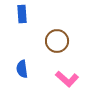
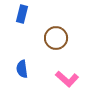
blue rectangle: rotated 18 degrees clockwise
brown circle: moved 1 px left, 3 px up
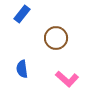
blue rectangle: rotated 24 degrees clockwise
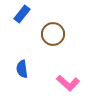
brown circle: moved 3 px left, 4 px up
pink L-shape: moved 1 px right, 4 px down
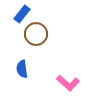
brown circle: moved 17 px left
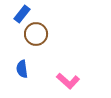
pink L-shape: moved 2 px up
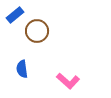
blue rectangle: moved 7 px left, 1 px down; rotated 12 degrees clockwise
brown circle: moved 1 px right, 3 px up
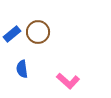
blue rectangle: moved 3 px left, 19 px down
brown circle: moved 1 px right, 1 px down
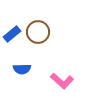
blue semicircle: rotated 84 degrees counterclockwise
pink L-shape: moved 6 px left
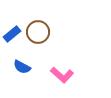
blue semicircle: moved 2 px up; rotated 30 degrees clockwise
pink L-shape: moved 6 px up
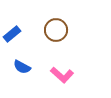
brown circle: moved 18 px right, 2 px up
